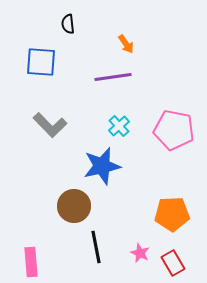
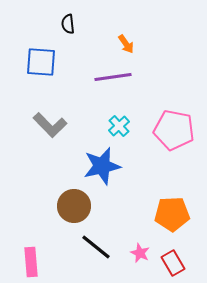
black line: rotated 40 degrees counterclockwise
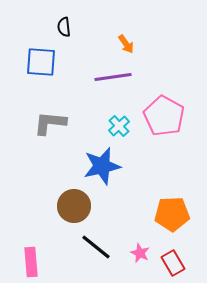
black semicircle: moved 4 px left, 3 px down
gray L-shape: moved 2 px up; rotated 140 degrees clockwise
pink pentagon: moved 10 px left, 14 px up; rotated 18 degrees clockwise
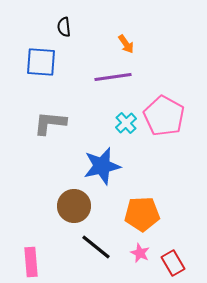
cyan cross: moved 7 px right, 3 px up
orange pentagon: moved 30 px left
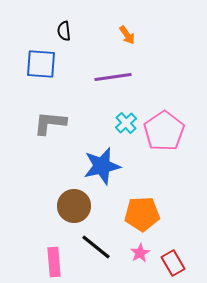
black semicircle: moved 4 px down
orange arrow: moved 1 px right, 9 px up
blue square: moved 2 px down
pink pentagon: moved 15 px down; rotated 9 degrees clockwise
pink star: rotated 18 degrees clockwise
pink rectangle: moved 23 px right
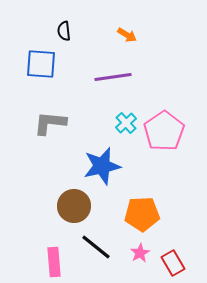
orange arrow: rotated 24 degrees counterclockwise
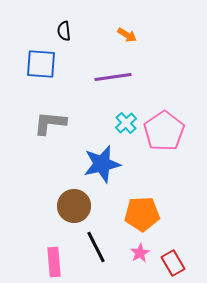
blue star: moved 2 px up
black line: rotated 24 degrees clockwise
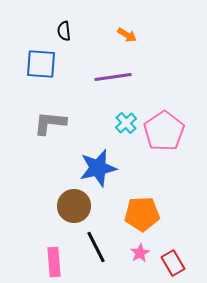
blue star: moved 4 px left, 4 px down
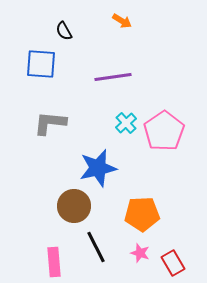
black semicircle: rotated 24 degrees counterclockwise
orange arrow: moved 5 px left, 14 px up
pink star: rotated 24 degrees counterclockwise
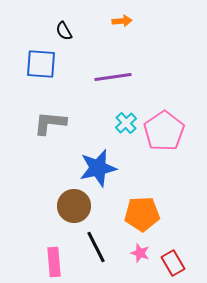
orange arrow: rotated 36 degrees counterclockwise
